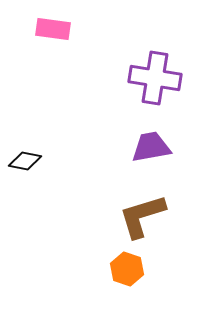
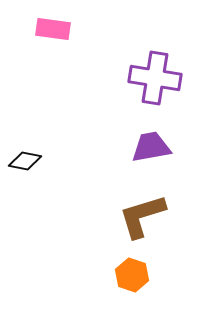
orange hexagon: moved 5 px right, 6 px down
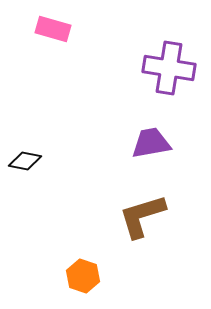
pink rectangle: rotated 8 degrees clockwise
purple cross: moved 14 px right, 10 px up
purple trapezoid: moved 4 px up
orange hexagon: moved 49 px left, 1 px down
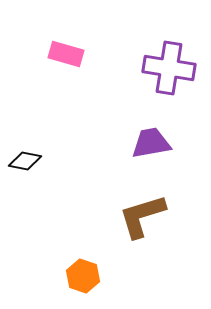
pink rectangle: moved 13 px right, 25 px down
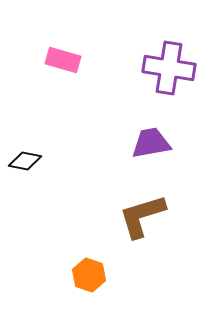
pink rectangle: moved 3 px left, 6 px down
orange hexagon: moved 6 px right, 1 px up
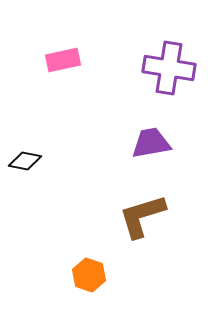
pink rectangle: rotated 28 degrees counterclockwise
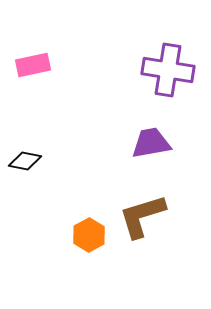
pink rectangle: moved 30 px left, 5 px down
purple cross: moved 1 px left, 2 px down
orange hexagon: moved 40 px up; rotated 12 degrees clockwise
